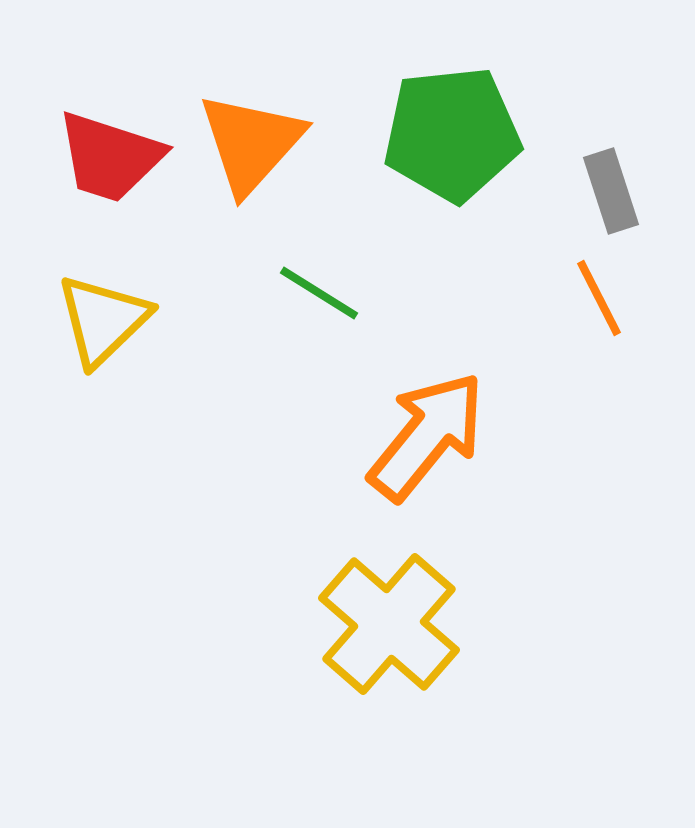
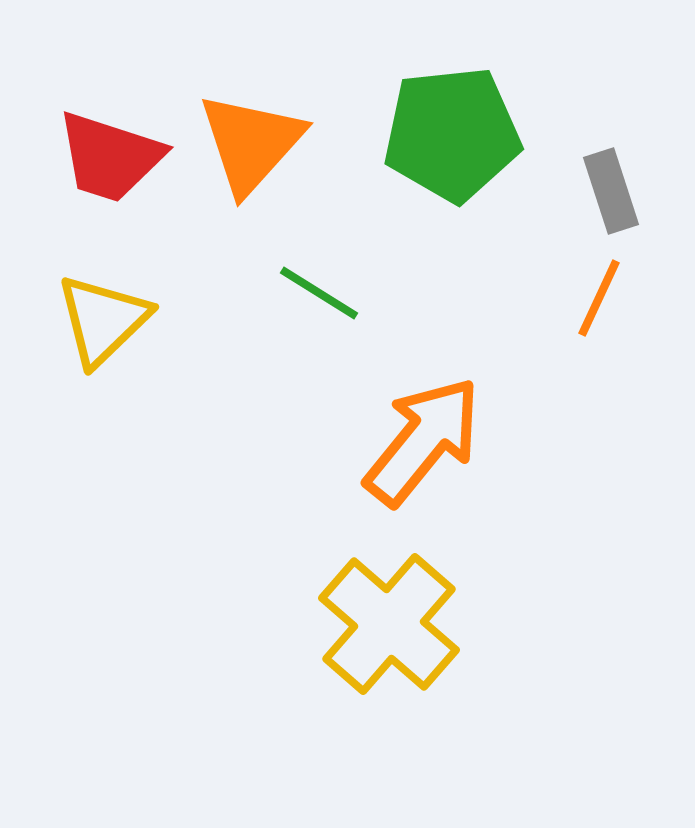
orange line: rotated 52 degrees clockwise
orange arrow: moved 4 px left, 5 px down
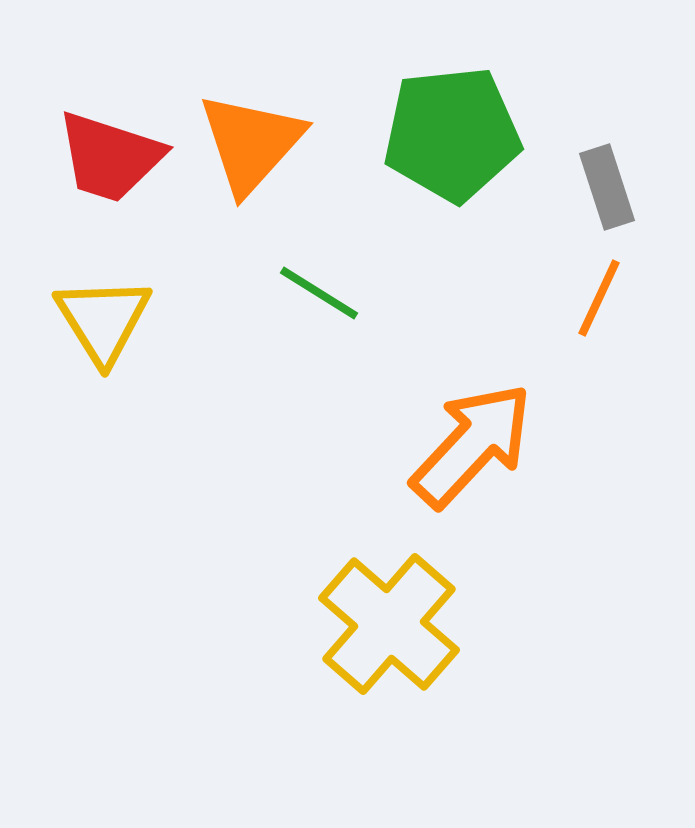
gray rectangle: moved 4 px left, 4 px up
yellow triangle: rotated 18 degrees counterclockwise
orange arrow: moved 49 px right, 4 px down; rotated 4 degrees clockwise
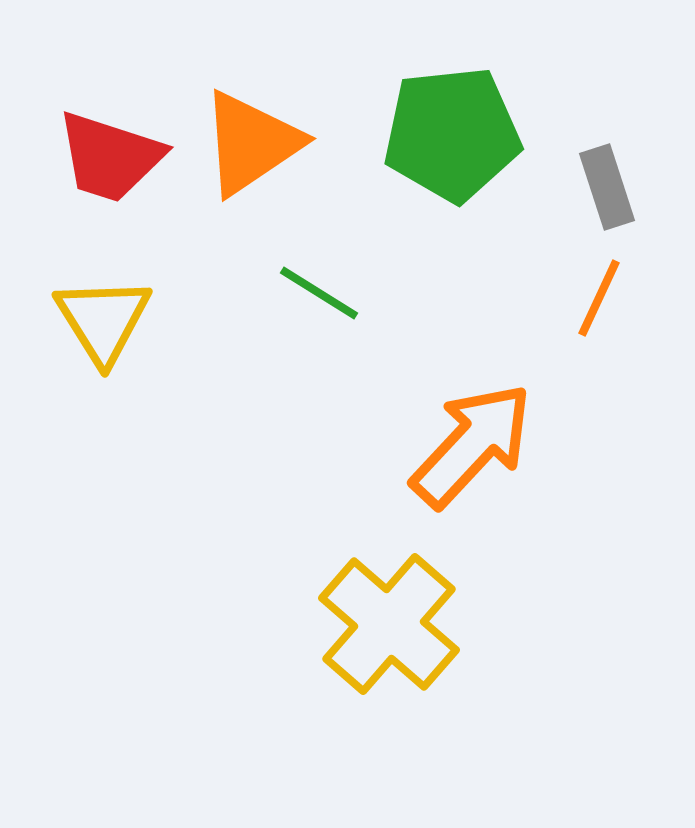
orange triangle: rotated 14 degrees clockwise
